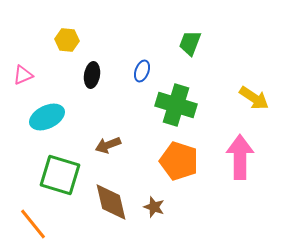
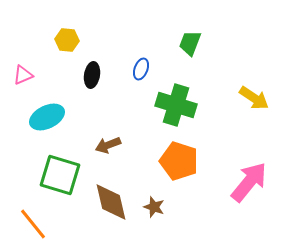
blue ellipse: moved 1 px left, 2 px up
pink arrow: moved 9 px right, 25 px down; rotated 39 degrees clockwise
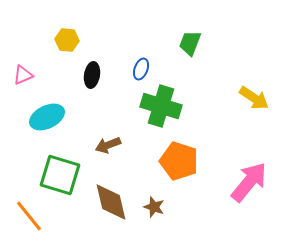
green cross: moved 15 px left, 1 px down
orange line: moved 4 px left, 8 px up
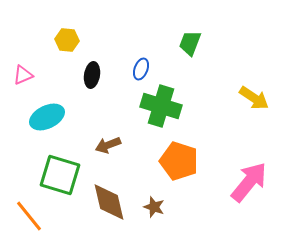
brown diamond: moved 2 px left
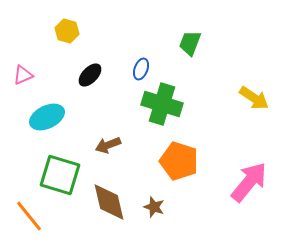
yellow hexagon: moved 9 px up; rotated 10 degrees clockwise
black ellipse: moved 2 px left; rotated 35 degrees clockwise
green cross: moved 1 px right, 2 px up
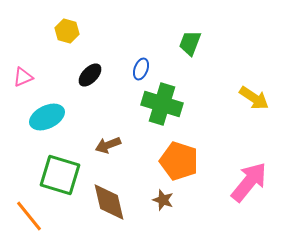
pink triangle: moved 2 px down
brown star: moved 9 px right, 7 px up
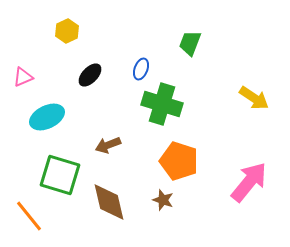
yellow hexagon: rotated 20 degrees clockwise
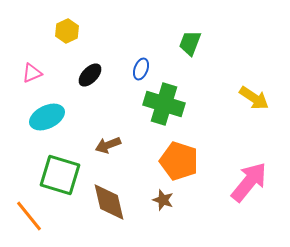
pink triangle: moved 9 px right, 4 px up
green cross: moved 2 px right
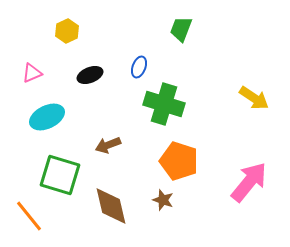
green trapezoid: moved 9 px left, 14 px up
blue ellipse: moved 2 px left, 2 px up
black ellipse: rotated 25 degrees clockwise
brown diamond: moved 2 px right, 4 px down
